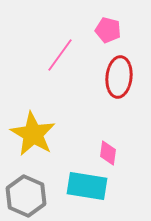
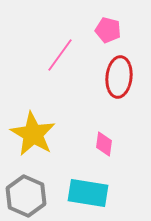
pink diamond: moved 4 px left, 9 px up
cyan rectangle: moved 1 px right, 7 px down
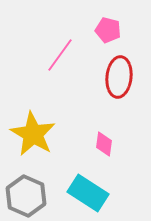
cyan rectangle: rotated 24 degrees clockwise
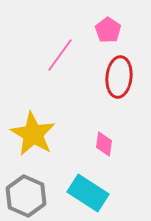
pink pentagon: rotated 20 degrees clockwise
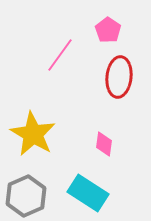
gray hexagon: rotated 12 degrees clockwise
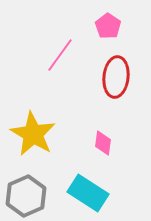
pink pentagon: moved 4 px up
red ellipse: moved 3 px left
pink diamond: moved 1 px left, 1 px up
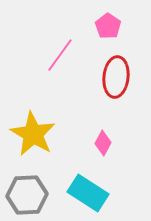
pink diamond: rotated 20 degrees clockwise
gray hexagon: moved 1 px right, 1 px up; rotated 21 degrees clockwise
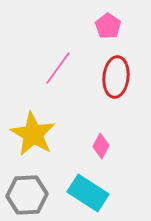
pink line: moved 2 px left, 13 px down
pink diamond: moved 2 px left, 3 px down
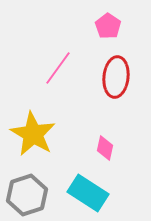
pink diamond: moved 4 px right, 2 px down; rotated 15 degrees counterclockwise
gray hexagon: rotated 15 degrees counterclockwise
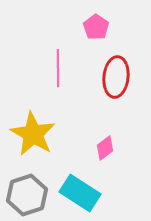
pink pentagon: moved 12 px left, 1 px down
pink line: rotated 36 degrees counterclockwise
pink diamond: rotated 40 degrees clockwise
cyan rectangle: moved 8 px left
